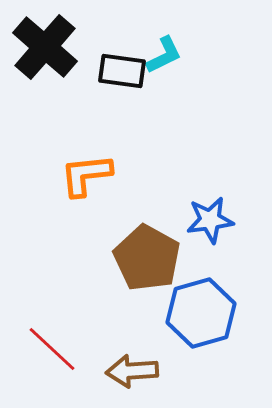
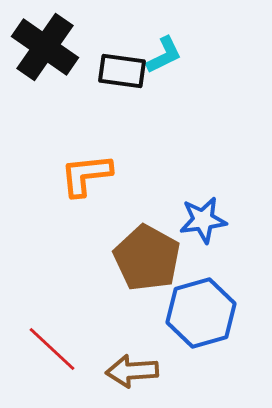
black cross: rotated 6 degrees counterclockwise
blue star: moved 7 px left
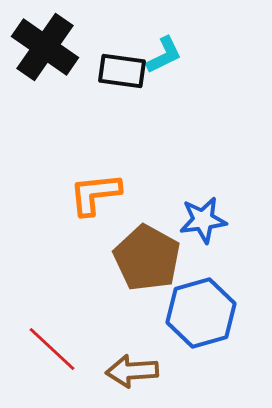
orange L-shape: moved 9 px right, 19 px down
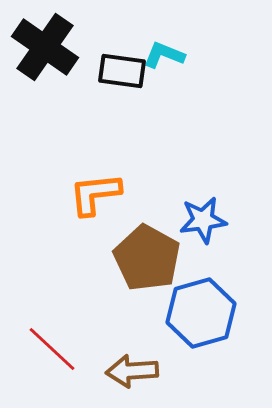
cyan L-shape: rotated 132 degrees counterclockwise
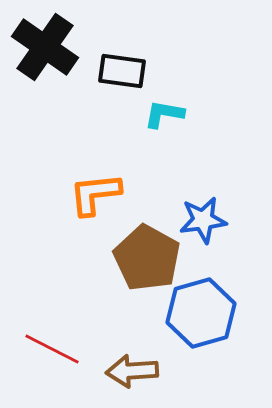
cyan L-shape: moved 59 px down; rotated 12 degrees counterclockwise
red line: rotated 16 degrees counterclockwise
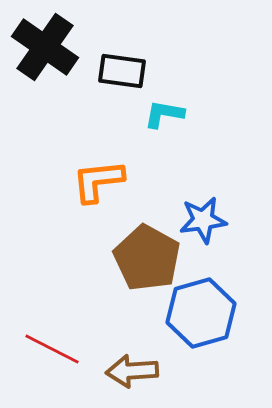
orange L-shape: moved 3 px right, 13 px up
